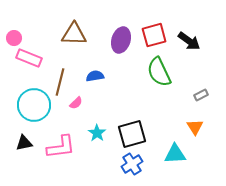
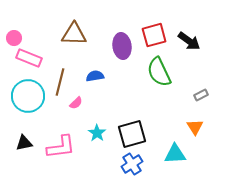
purple ellipse: moved 1 px right, 6 px down; rotated 25 degrees counterclockwise
cyan circle: moved 6 px left, 9 px up
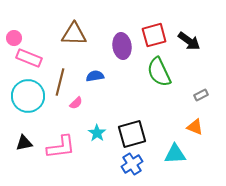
orange triangle: rotated 36 degrees counterclockwise
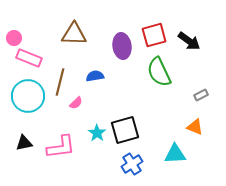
black square: moved 7 px left, 4 px up
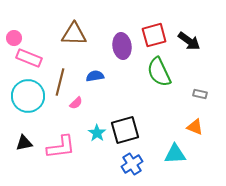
gray rectangle: moved 1 px left, 1 px up; rotated 40 degrees clockwise
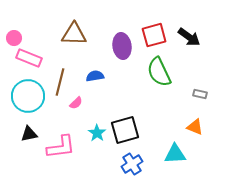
black arrow: moved 4 px up
black triangle: moved 5 px right, 9 px up
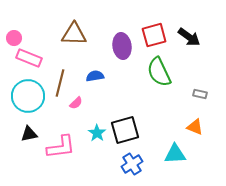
brown line: moved 1 px down
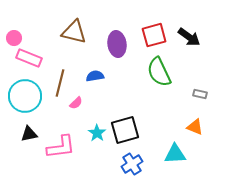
brown triangle: moved 2 px up; rotated 12 degrees clockwise
purple ellipse: moved 5 px left, 2 px up
cyan circle: moved 3 px left
